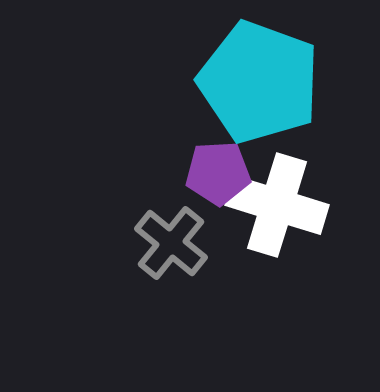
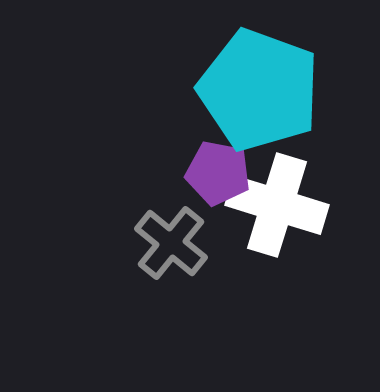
cyan pentagon: moved 8 px down
purple pentagon: rotated 14 degrees clockwise
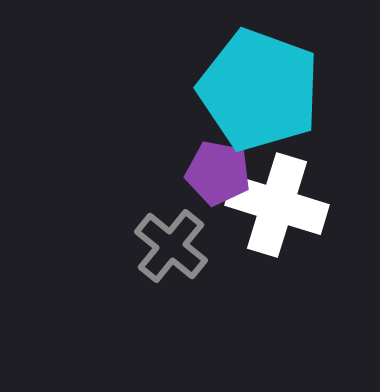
gray cross: moved 3 px down
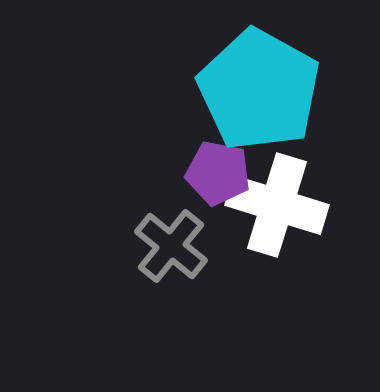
cyan pentagon: rotated 9 degrees clockwise
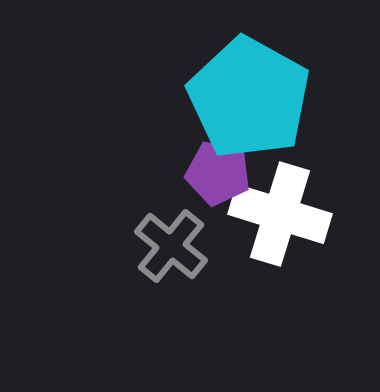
cyan pentagon: moved 10 px left, 8 px down
white cross: moved 3 px right, 9 px down
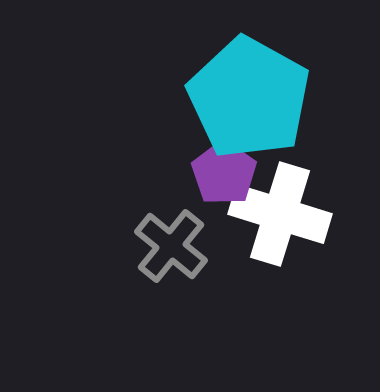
purple pentagon: moved 6 px right; rotated 24 degrees clockwise
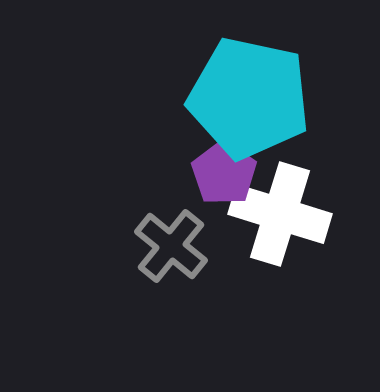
cyan pentagon: rotated 17 degrees counterclockwise
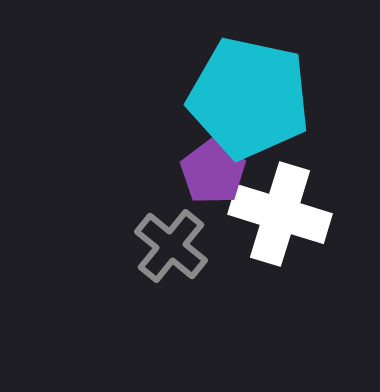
purple pentagon: moved 11 px left, 1 px up
